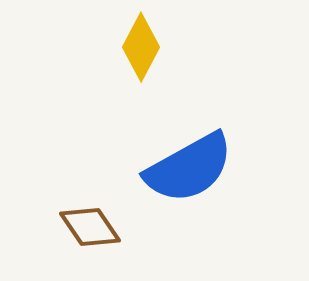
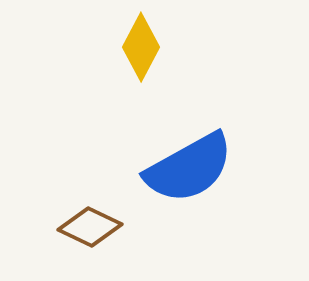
brown diamond: rotated 30 degrees counterclockwise
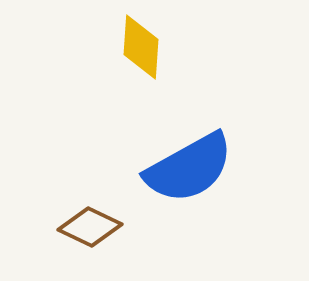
yellow diamond: rotated 24 degrees counterclockwise
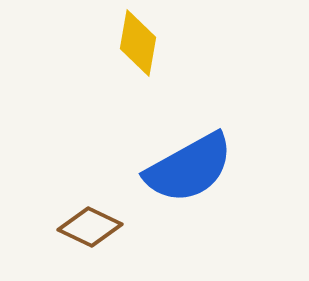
yellow diamond: moved 3 px left, 4 px up; rotated 6 degrees clockwise
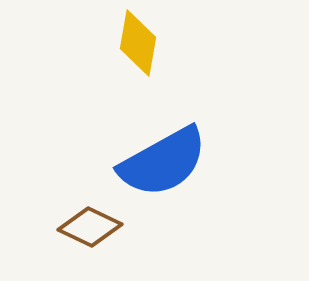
blue semicircle: moved 26 px left, 6 px up
